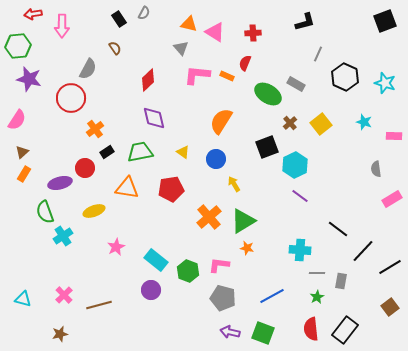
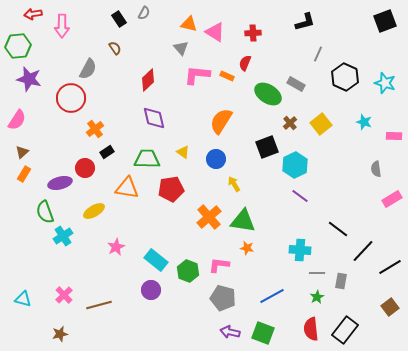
green trapezoid at (140, 152): moved 7 px right, 7 px down; rotated 12 degrees clockwise
yellow ellipse at (94, 211): rotated 10 degrees counterclockwise
green triangle at (243, 221): rotated 40 degrees clockwise
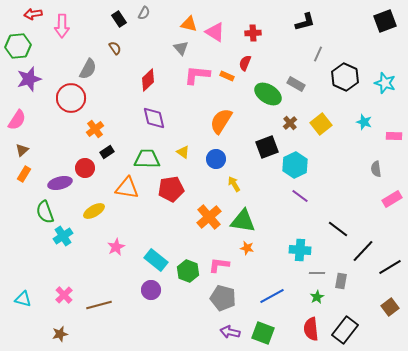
purple star at (29, 79): rotated 30 degrees counterclockwise
brown triangle at (22, 152): moved 2 px up
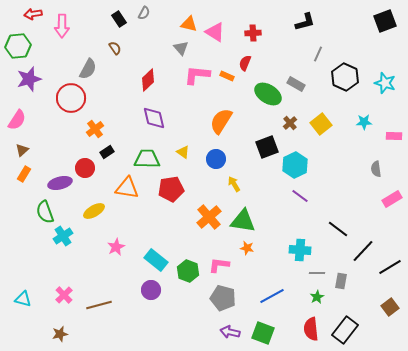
cyan star at (364, 122): rotated 21 degrees counterclockwise
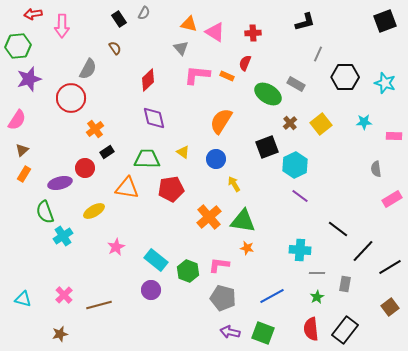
black hexagon at (345, 77): rotated 24 degrees counterclockwise
gray rectangle at (341, 281): moved 4 px right, 3 px down
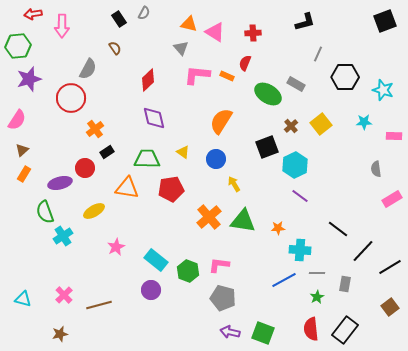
cyan star at (385, 83): moved 2 px left, 7 px down
brown cross at (290, 123): moved 1 px right, 3 px down
orange star at (247, 248): moved 31 px right, 20 px up; rotated 16 degrees counterclockwise
blue line at (272, 296): moved 12 px right, 16 px up
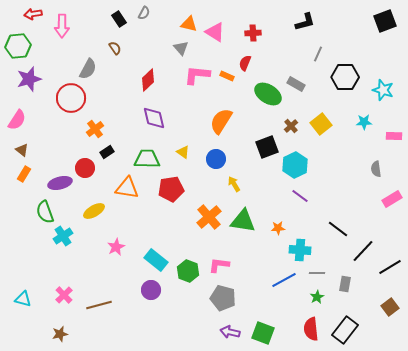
brown triangle at (22, 150): rotated 40 degrees counterclockwise
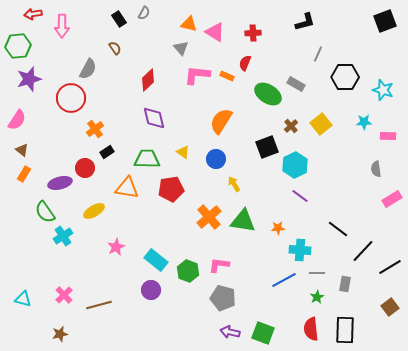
pink rectangle at (394, 136): moved 6 px left
green semicircle at (45, 212): rotated 15 degrees counterclockwise
black rectangle at (345, 330): rotated 36 degrees counterclockwise
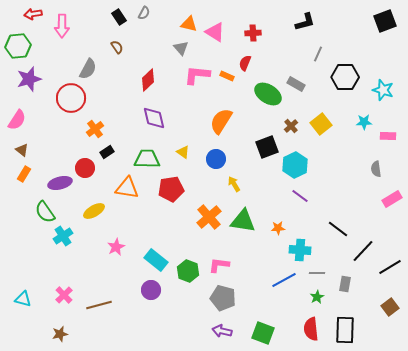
black rectangle at (119, 19): moved 2 px up
brown semicircle at (115, 48): moved 2 px right, 1 px up
purple arrow at (230, 332): moved 8 px left, 1 px up
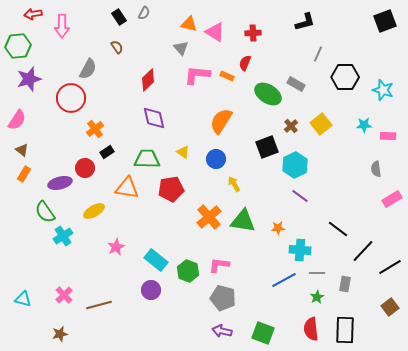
cyan star at (364, 122): moved 3 px down
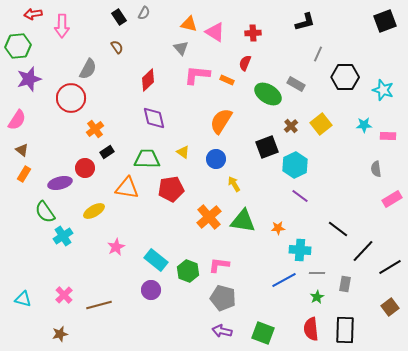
orange rectangle at (227, 76): moved 4 px down
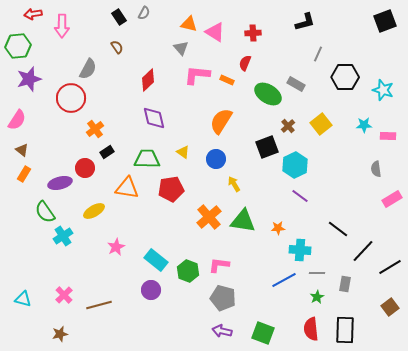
brown cross at (291, 126): moved 3 px left
